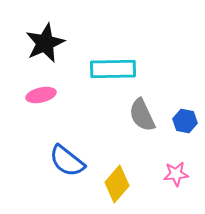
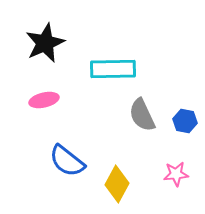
pink ellipse: moved 3 px right, 5 px down
yellow diamond: rotated 12 degrees counterclockwise
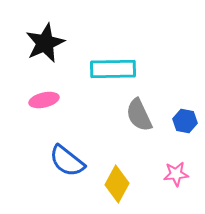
gray semicircle: moved 3 px left
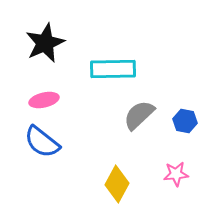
gray semicircle: rotated 72 degrees clockwise
blue semicircle: moved 25 px left, 19 px up
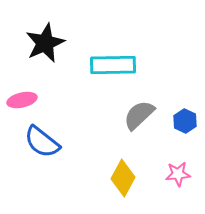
cyan rectangle: moved 4 px up
pink ellipse: moved 22 px left
blue hexagon: rotated 15 degrees clockwise
pink star: moved 2 px right
yellow diamond: moved 6 px right, 6 px up
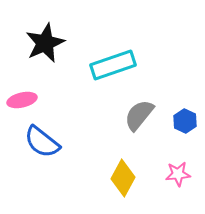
cyan rectangle: rotated 18 degrees counterclockwise
gray semicircle: rotated 8 degrees counterclockwise
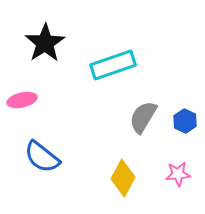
black star: rotated 9 degrees counterclockwise
gray semicircle: moved 4 px right, 2 px down; rotated 8 degrees counterclockwise
blue semicircle: moved 15 px down
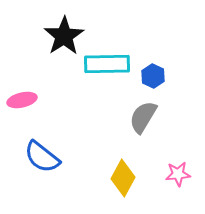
black star: moved 19 px right, 7 px up
cyan rectangle: moved 6 px left, 1 px up; rotated 18 degrees clockwise
blue hexagon: moved 32 px left, 45 px up
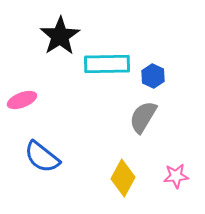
black star: moved 4 px left
pink ellipse: rotated 8 degrees counterclockwise
pink star: moved 2 px left, 2 px down
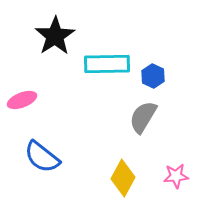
black star: moved 5 px left
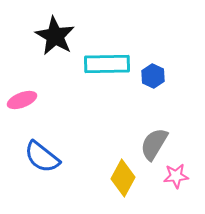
black star: rotated 9 degrees counterclockwise
gray semicircle: moved 11 px right, 27 px down
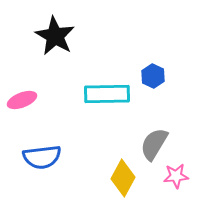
cyan rectangle: moved 30 px down
blue semicircle: rotated 45 degrees counterclockwise
